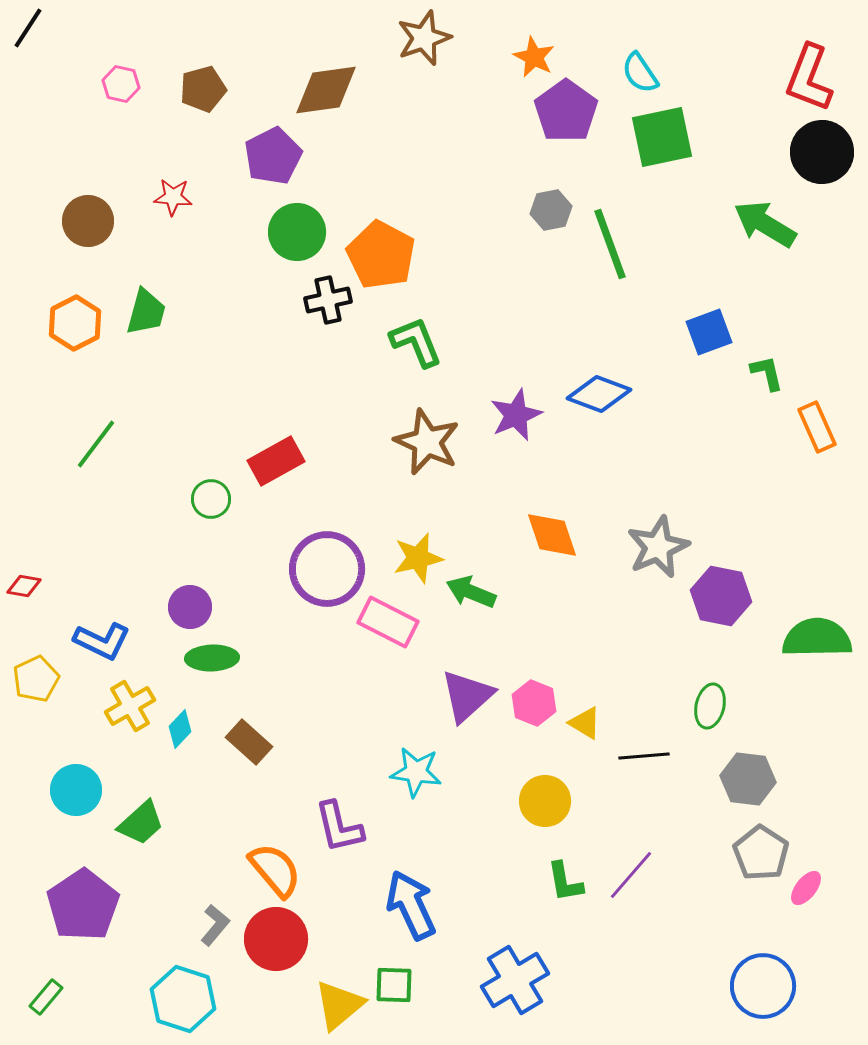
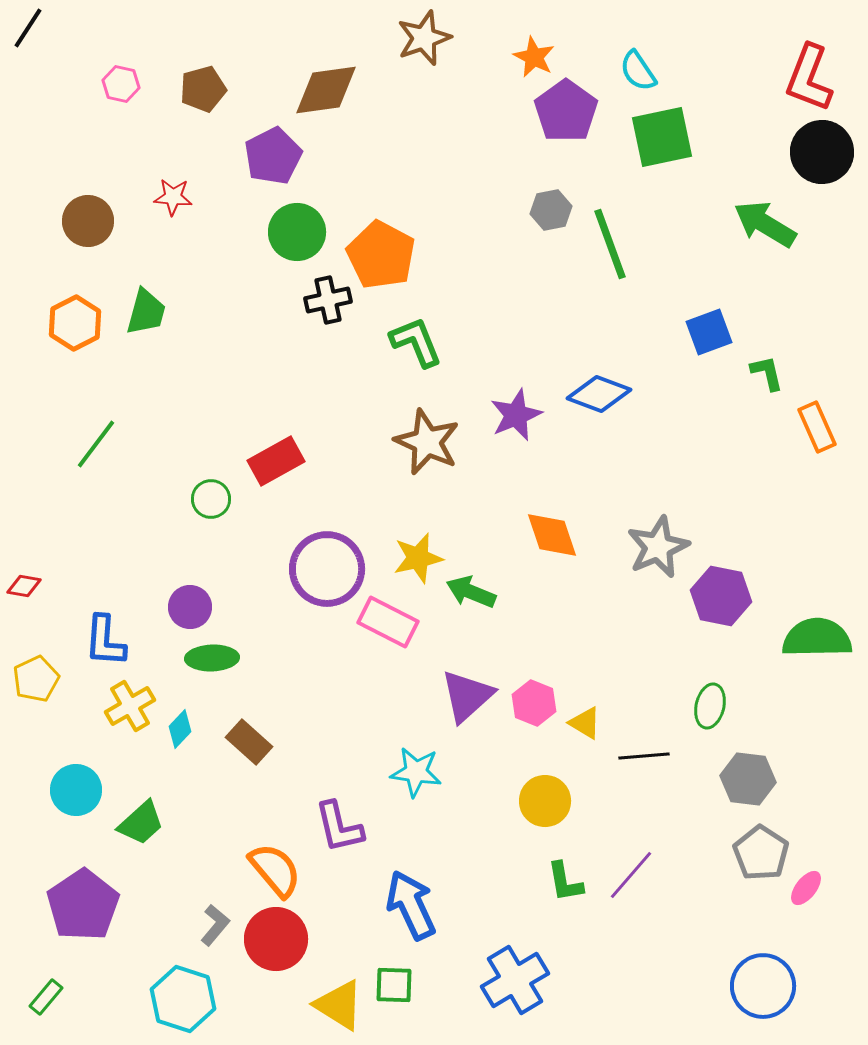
cyan semicircle at (640, 73): moved 2 px left, 2 px up
blue L-shape at (102, 641): moved 3 px right; rotated 68 degrees clockwise
yellow triangle at (339, 1005): rotated 48 degrees counterclockwise
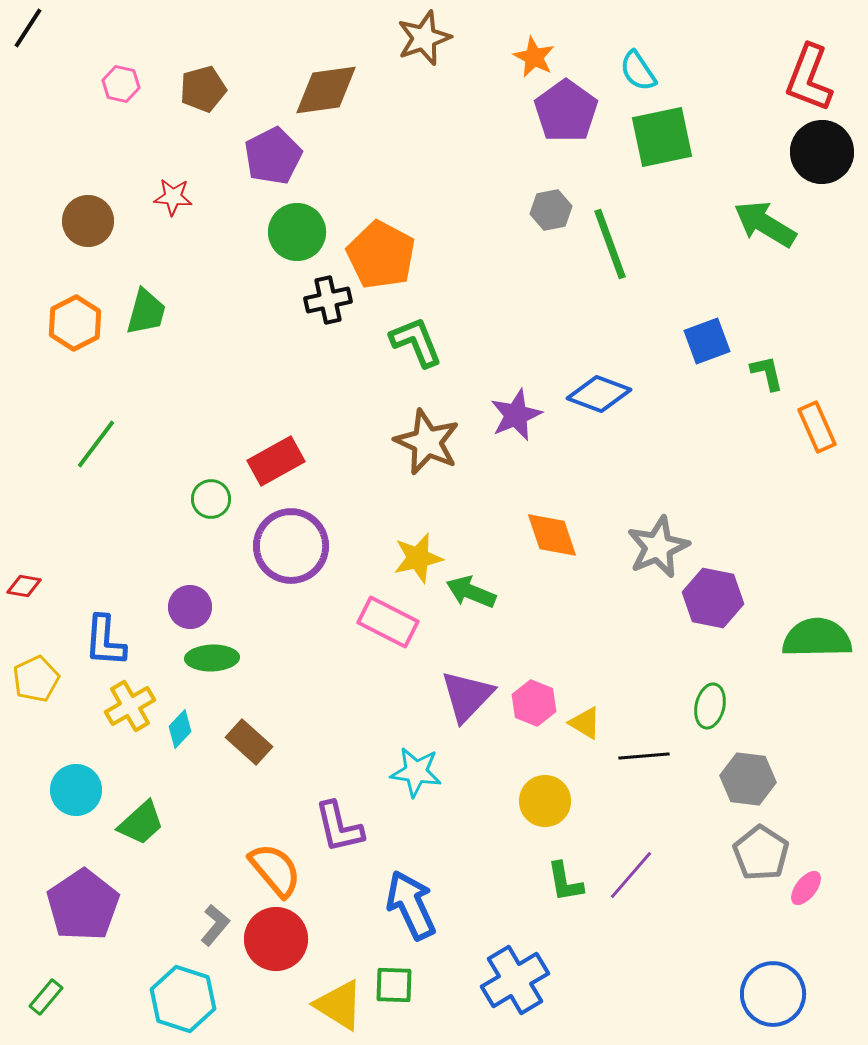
blue square at (709, 332): moved 2 px left, 9 px down
purple circle at (327, 569): moved 36 px left, 23 px up
purple hexagon at (721, 596): moved 8 px left, 2 px down
purple triangle at (467, 696): rotated 4 degrees counterclockwise
blue circle at (763, 986): moved 10 px right, 8 px down
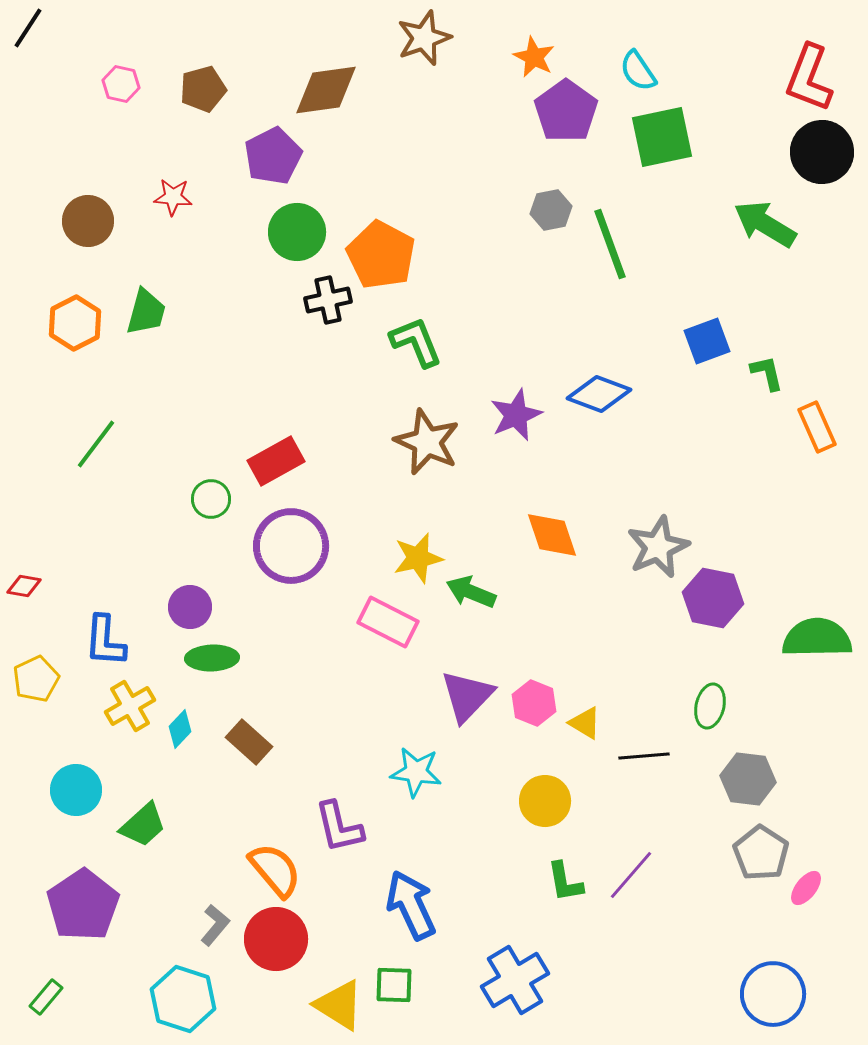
green trapezoid at (141, 823): moved 2 px right, 2 px down
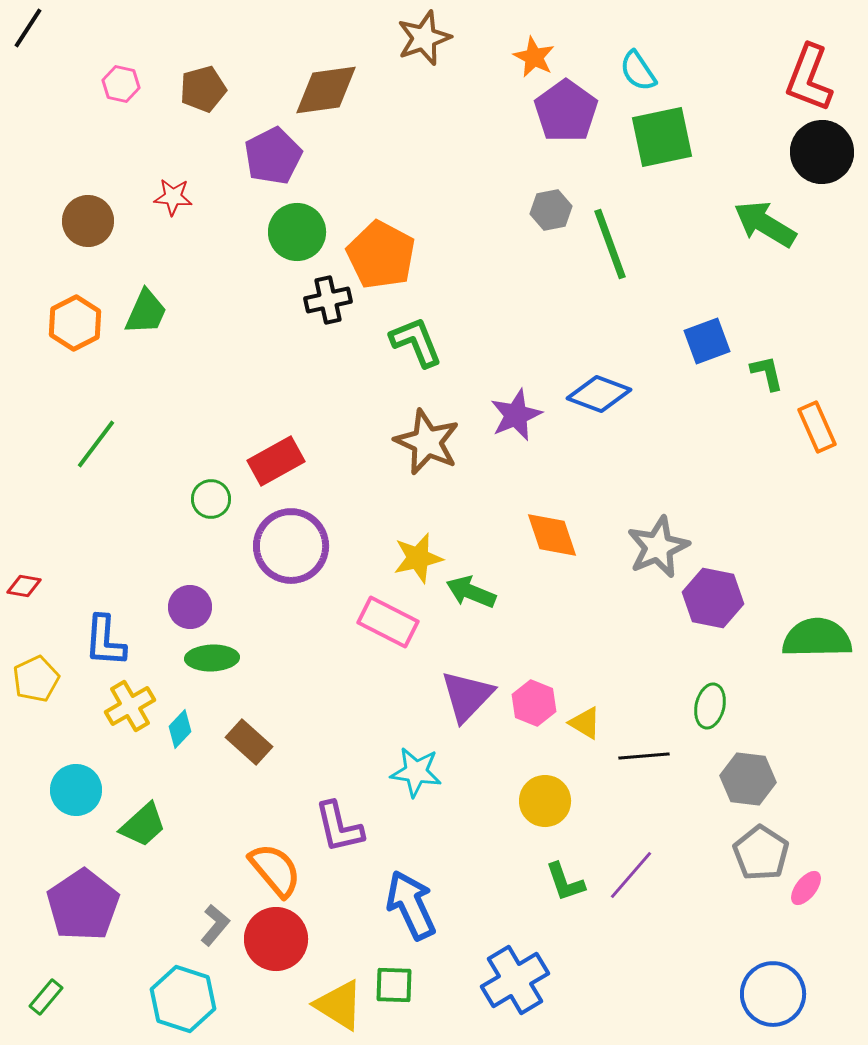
green trapezoid at (146, 312): rotated 9 degrees clockwise
green L-shape at (565, 882): rotated 9 degrees counterclockwise
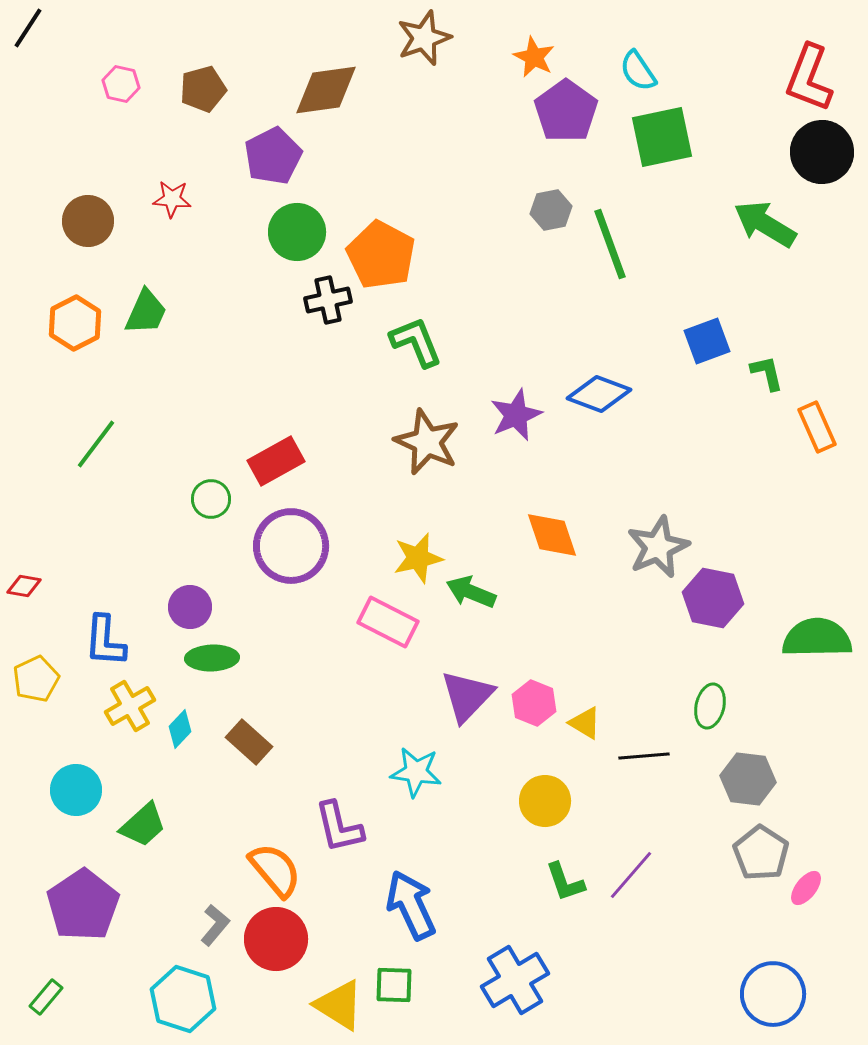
red star at (173, 197): moved 1 px left, 2 px down
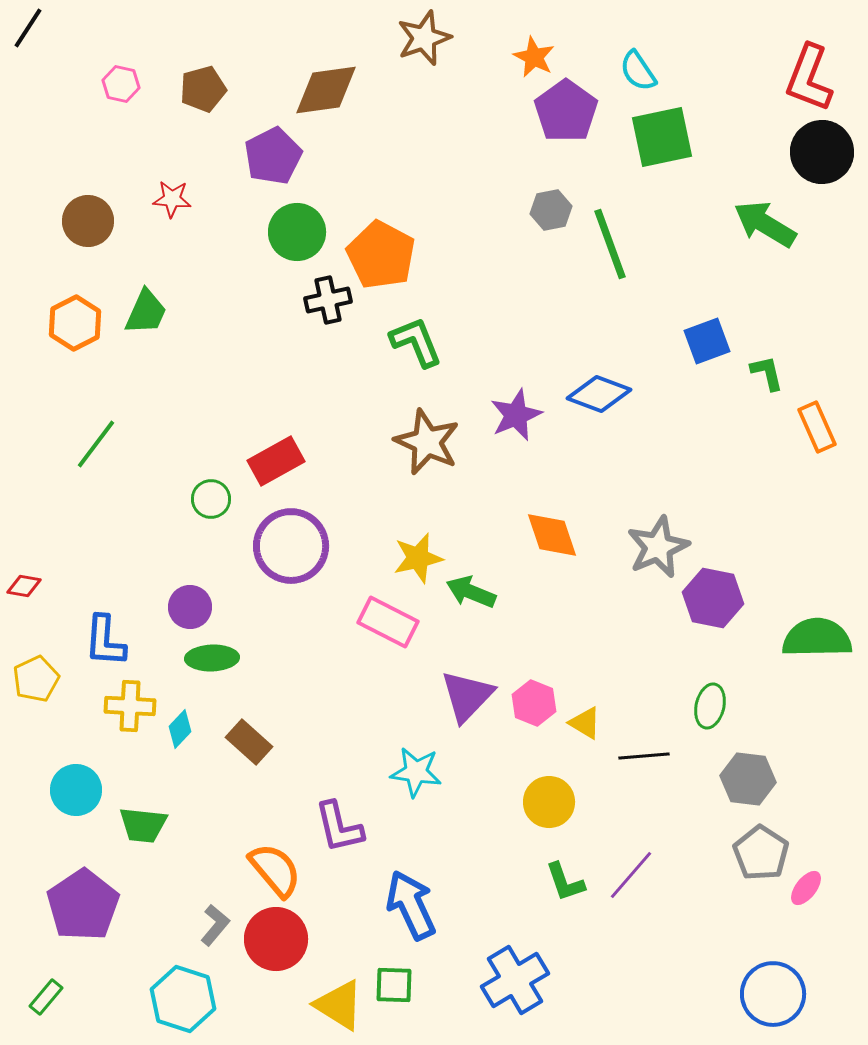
yellow cross at (130, 706): rotated 33 degrees clockwise
yellow circle at (545, 801): moved 4 px right, 1 px down
green trapezoid at (143, 825): rotated 48 degrees clockwise
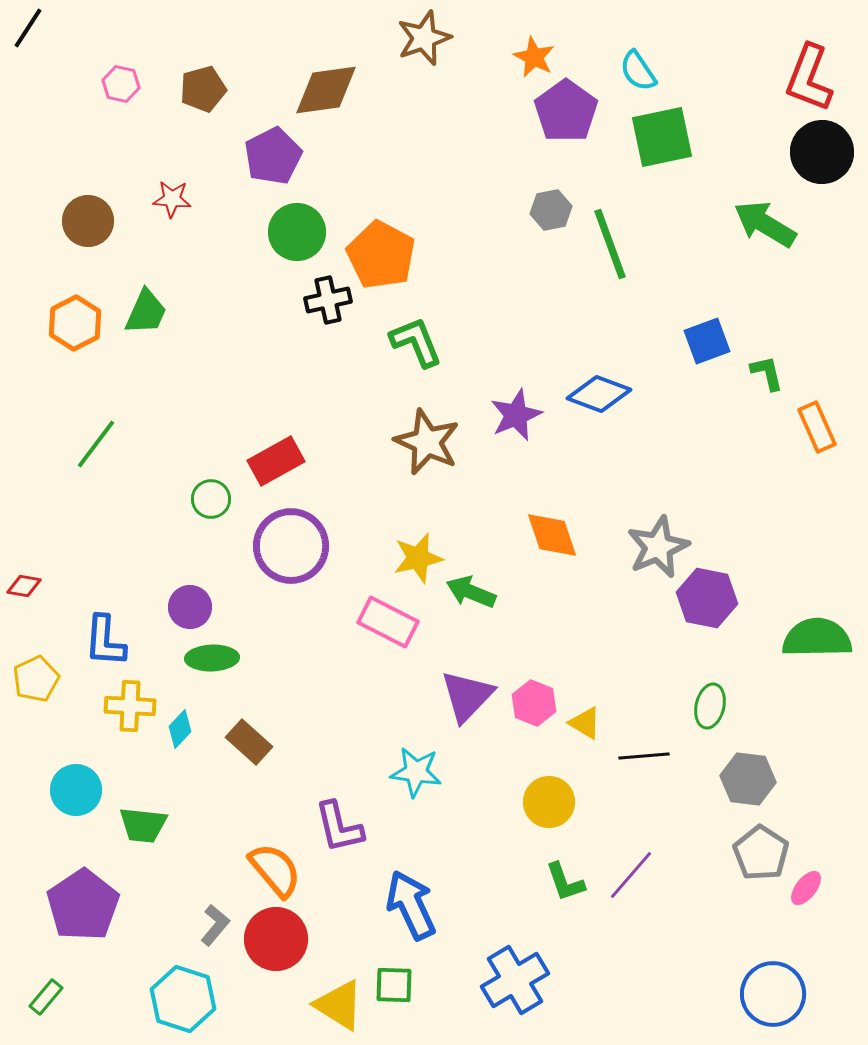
purple hexagon at (713, 598): moved 6 px left
